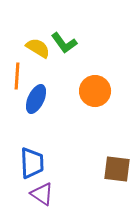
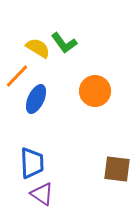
orange line: rotated 40 degrees clockwise
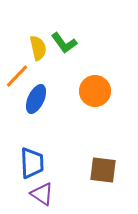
yellow semicircle: rotated 45 degrees clockwise
brown square: moved 14 px left, 1 px down
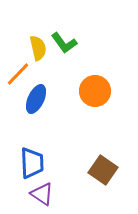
orange line: moved 1 px right, 2 px up
brown square: rotated 28 degrees clockwise
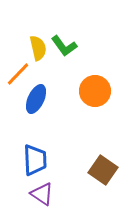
green L-shape: moved 3 px down
blue trapezoid: moved 3 px right, 3 px up
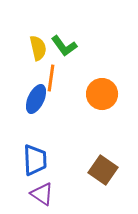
orange line: moved 33 px right, 4 px down; rotated 36 degrees counterclockwise
orange circle: moved 7 px right, 3 px down
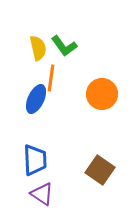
brown square: moved 3 px left
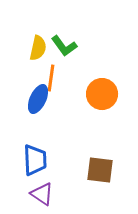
yellow semicircle: rotated 25 degrees clockwise
blue ellipse: moved 2 px right
brown square: rotated 28 degrees counterclockwise
